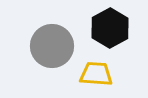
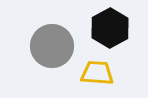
yellow trapezoid: moved 1 px right, 1 px up
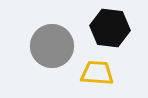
black hexagon: rotated 24 degrees counterclockwise
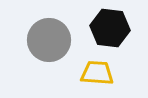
gray circle: moved 3 px left, 6 px up
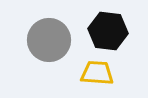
black hexagon: moved 2 px left, 3 px down
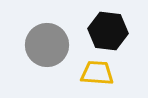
gray circle: moved 2 px left, 5 px down
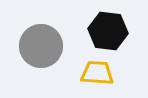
gray circle: moved 6 px left, 1 px down
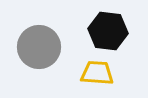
gray circle: moved 2 px left, 1 px down
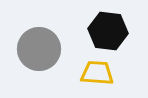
gray circle: moved 2 px down
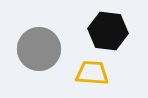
yellow trapezoid: moved 5 px left
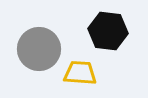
yellow trapezoid: moved 12 px left
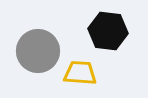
gray circle: moved 1 px left, 2 px down
